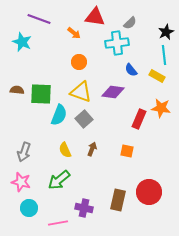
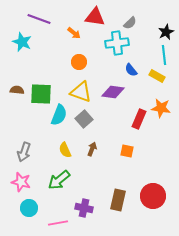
red circle: moved 4 px right, 4 px down
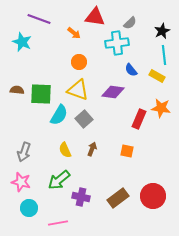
black star: moved 4 px left, 1 px up
yellow triangle: moved 3 px left, 2 px up
cyan semicircle: rotated 10 degrees clockwise
brown rectangle: moved 2 px up; rotated 40 degrees clockwise
purple cross: moved 3 px left, 11 px up
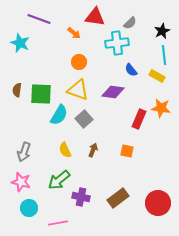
cyan star: moved 2 px left, 1 px down
brown semicircle: rotated 88 degrees counterclockwise
brown arrow: moved 1 px right, 1 px down
red circle: moved 5 px right, 7 px down
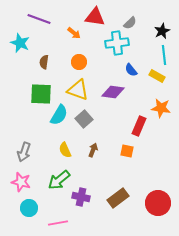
brown semicircle: moved 27 px right, 28 px up
red rectangle: moved 7 px down
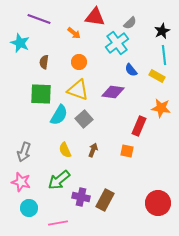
cyan cross: rotated 30 degrees counterclockwise
brown rectangle: moved 13 px left, 2 px down; rotated 25 degrees counterclockwise
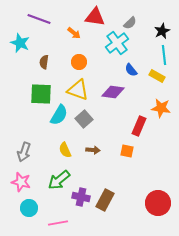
brown arrow: rotated 72 degrees clockwise
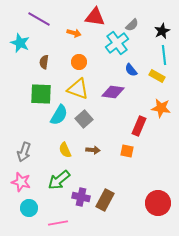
purple line: rotated 10 degrees clockwise
gray semicircle: moved 2 px right, 2 px down
orange arrow: rotated 24 degrees counterclockwise
yellow triangle: moved 1 px up
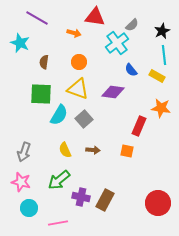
purple line: moved 2 px left, 1 px up
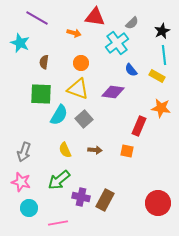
gray semicircle: moved 2 px up
orange circle: moved 2 px right, 1 px down
brown arrow: moved 2 px right
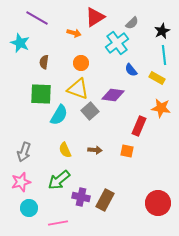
red triangle: rotated 40 degrees counterclockwise
yellow rectangle: moved 2 px down
purple diamond: moved 3 px down
gray square: moved 6 px right, 8 px up
pink star: rotated 30 degrees counterclockwise
